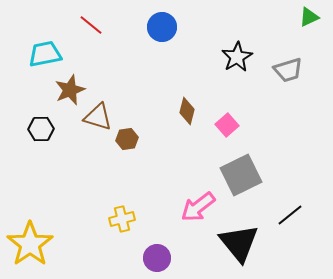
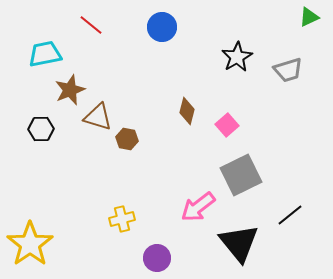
brown hexagon: rotated 20 degrees clockwise
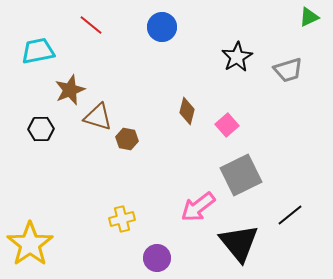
cyan trapezoid: moved 7 px left, 3 px up
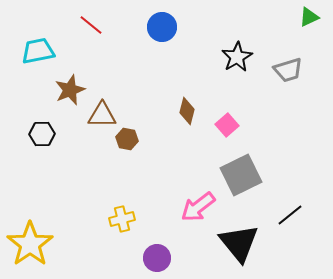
brown triangle: moved 4 px right, 2 px up; rotated 16 degrees counterclockwise
black hexagon: moved 1 px right, 5 px down
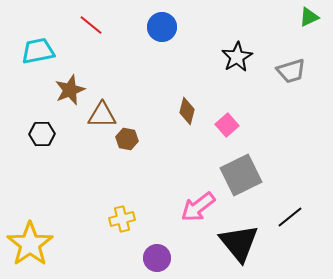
gray trapezoid: moved 3 px right, 1 px down
black line: moved 2 px down
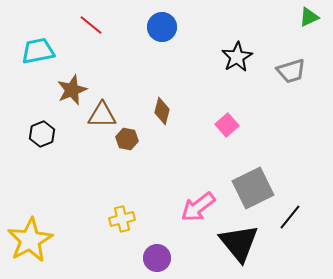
brown star: moved 2 px right
brown diamond: moved 25 px left
black hexagon: rotated 20 degrees counterclockwise
gray square: moved 12 px right, 13 px down
black line: rotated 12 degrees counterclockwise
yellow star: moved 4 px up; rotated 6 degrees clockwise
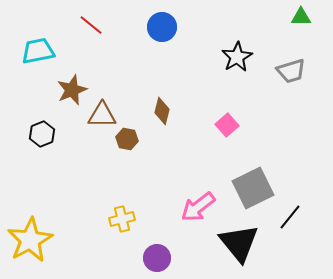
green triangle: moved 8 px left; rotated 25 degrees clockwise
